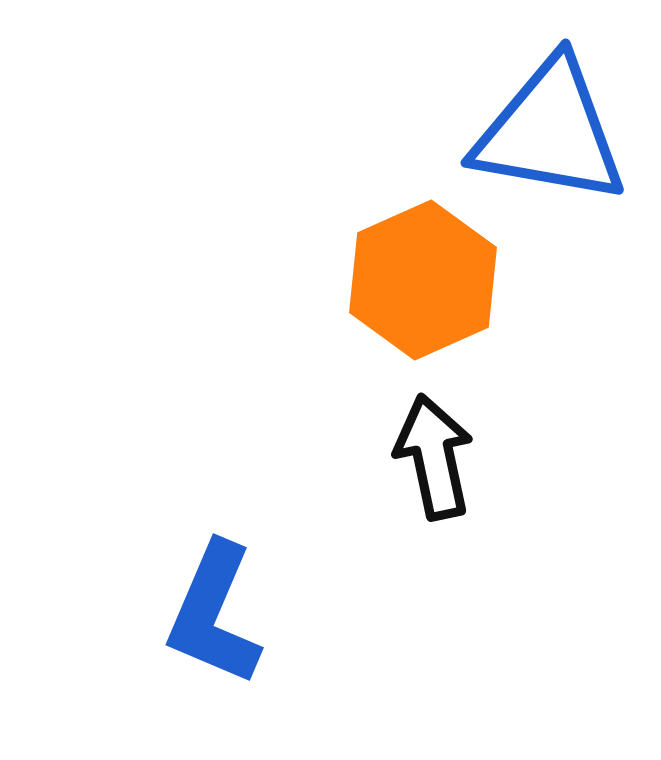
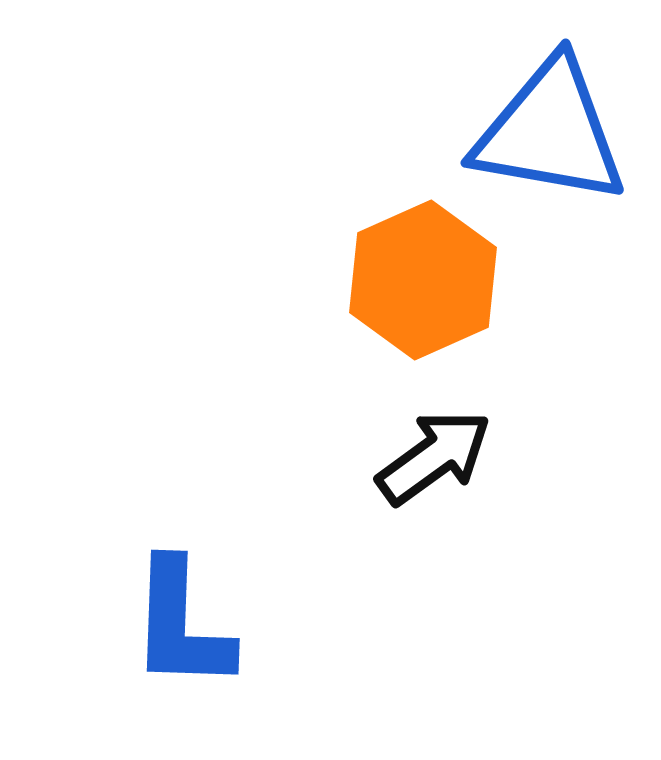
black arrow: rotated 66 degrees clockwise
blue L-shape: moved 33 px left, 11 px down; rotated 21 degrees counterclockwise
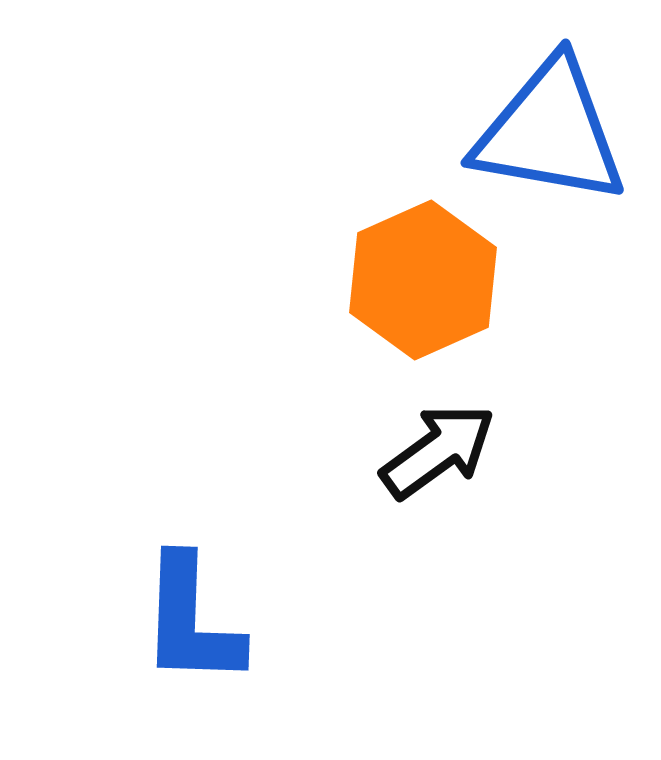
black arrow: moved 4 px right, 6 px up
blue L-shape: moved 10 px right, 4 px up
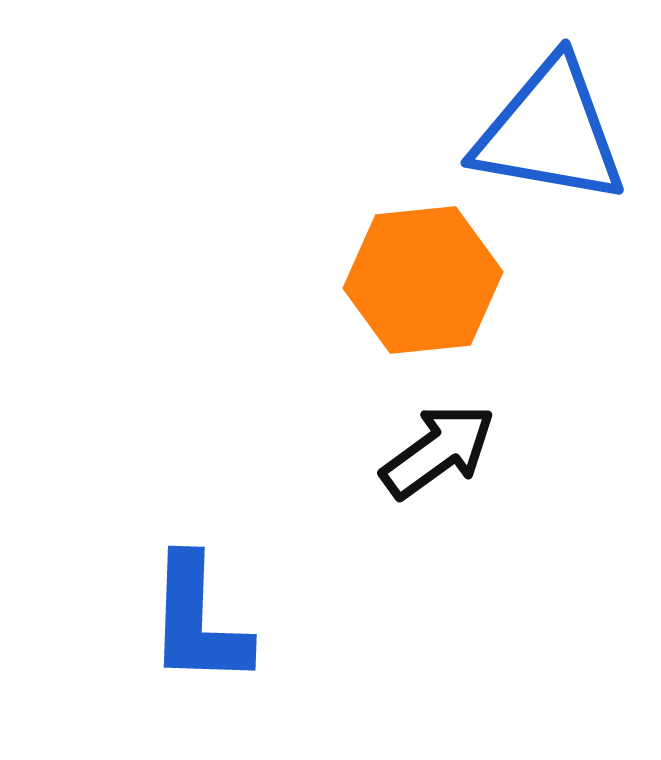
orange hexagon: rotated 18 degrees clockwise
blue L-shape: moved 7 px right
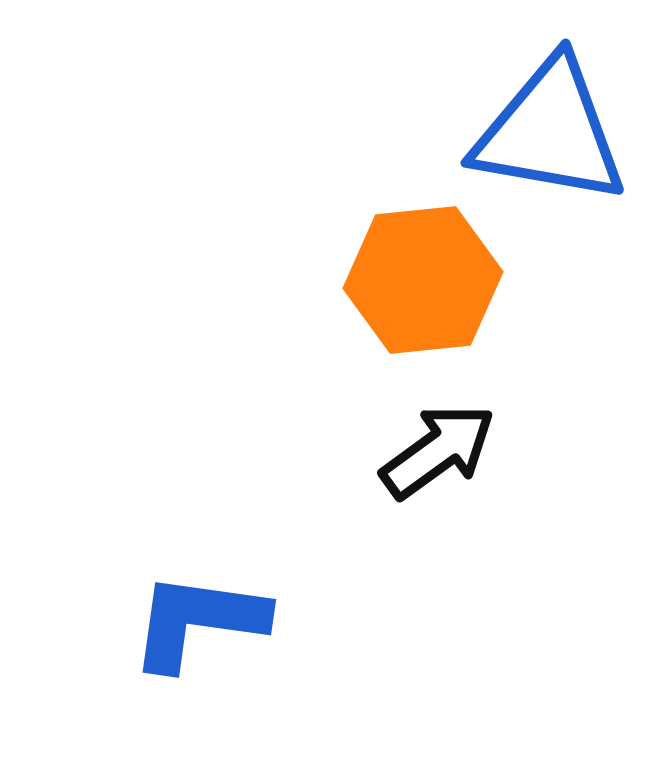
blue L-shape: rotated 96 degrees clockwise
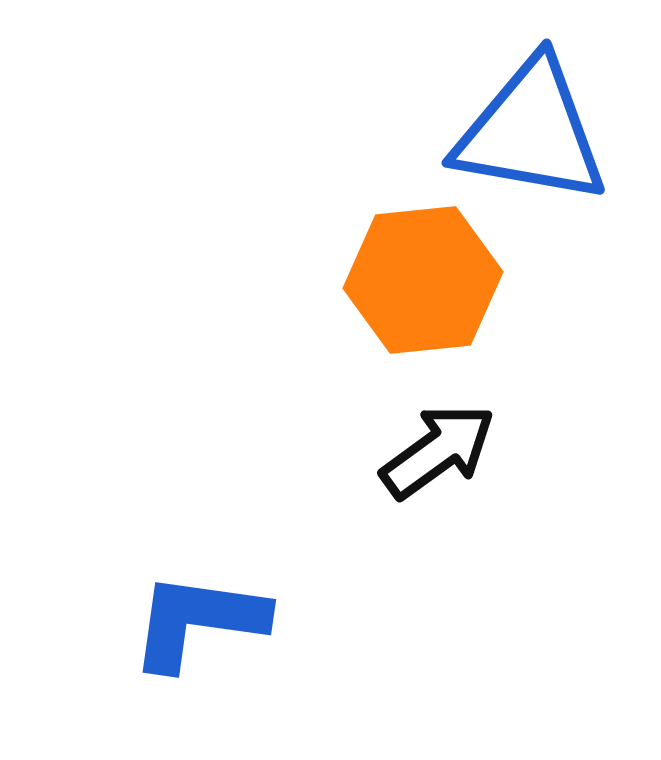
blue triangle: moved 19 px left
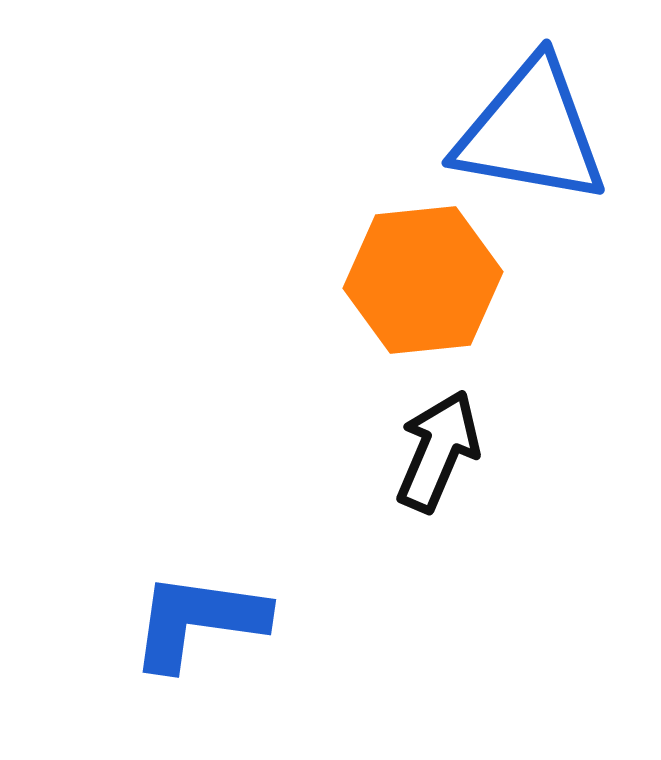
black arrow: rotated 31 degrees counterclockwise
